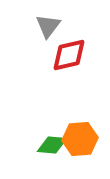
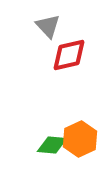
gray triangle: rotated 20 degrees counterclockwise
orange hexagon: rotated 20 degrees counterclockwise
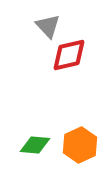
orange hexagon: moved 6 px down
green diamond: moved 17 px left
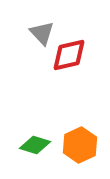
gray triangle: moved 6 px left, 7 px down
green diamond: rotated 12 degrees clockwise
